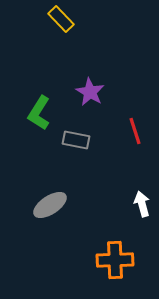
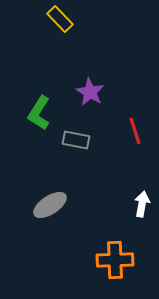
yellow rectangle: moved 1 px left
white arrow: rotated 25 degrees clockwise
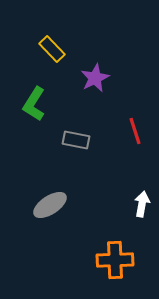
yellow rectangle: moved 8 px left, 30 px down
purple star: moved 5 px right, 14 px up; rotated 16 degrees clockwise
green L-shape: moved 5 px left, 9 px up
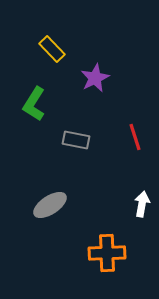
red line: moved 6 px down
orange cross: moved 8 px left, 7 px up
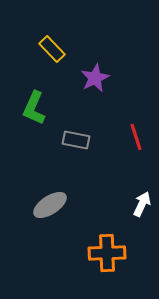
green L-shape: moved 4 px down; rotated 8 degrees counterclockwise
red line: moved 1 px right
white arrow: rotated 15 degrees clockwise
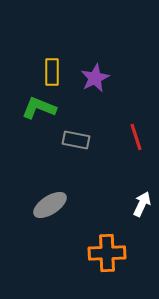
yellow rectangle: moved 23 px down; rotated 44 degrees clockwise
green L-shape: moved 5 px right; rotated 88 degrees clockwise
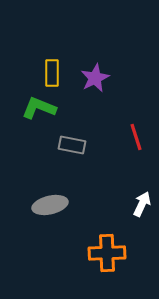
yellow rectangle: moved 1 px down
gray rectangle: moved 4 px left, 5 px down
gray ellipse: rotated 20 degrees clockwise
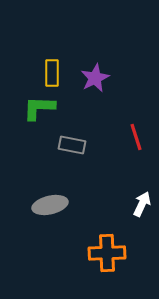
green L-shape: rotated 20 degrees counterclockwise
